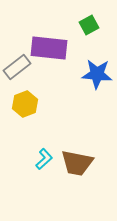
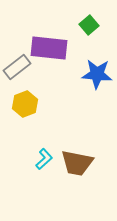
green square: rotated 12 degrees counterclockwise
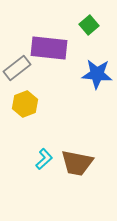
gray rectangle: moved 1 px down
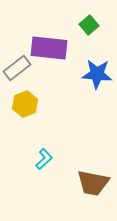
brown trapezoid: moved 16 px right, 20 px down
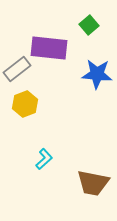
gray rectangle: moved 1 px down
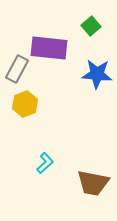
green square: moved 2 px right, 1 px down
gray rectangle: rotated 24 degrees counterclockwise
cyan L-shape: moved 1 px right, 4 px down
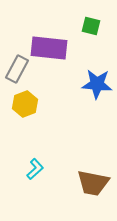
green square: rotated 36 degrees counterclockwise
blue star: moved 10 px down
cyan L-shape: moved 10 px left, 6 px down
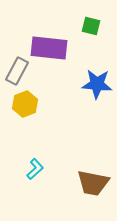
gray rectangle: moved 2 px down
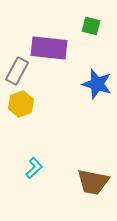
blue star: rotated 12 degrees clockwise
yellow hexagon: moved 4 px left
cyan L-shape: moved 1 px left, 1 px up
brown trapezoid: moved 1 px up
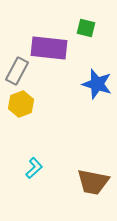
green square: moved 5 px left, 2 px down
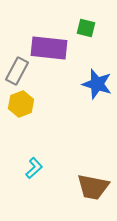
brown trapezoid: moved 5 px down
